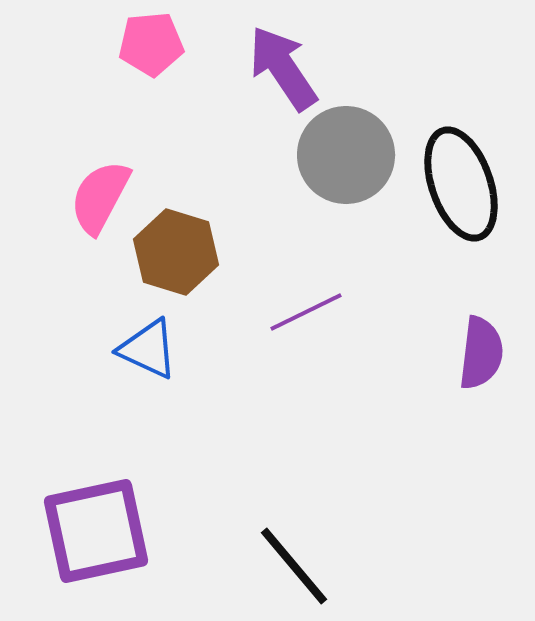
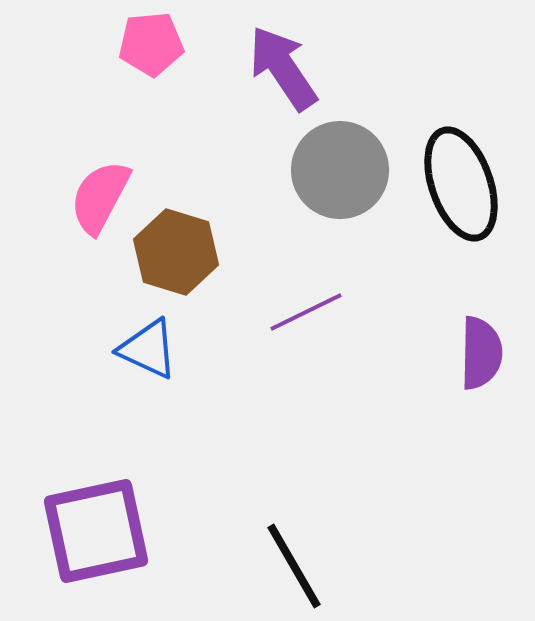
gray circle: moved 6 px left, 15 px down
purple semicircle: rotated 6 degrees counterclockwise
black line: rotated 10 degrees clockwise
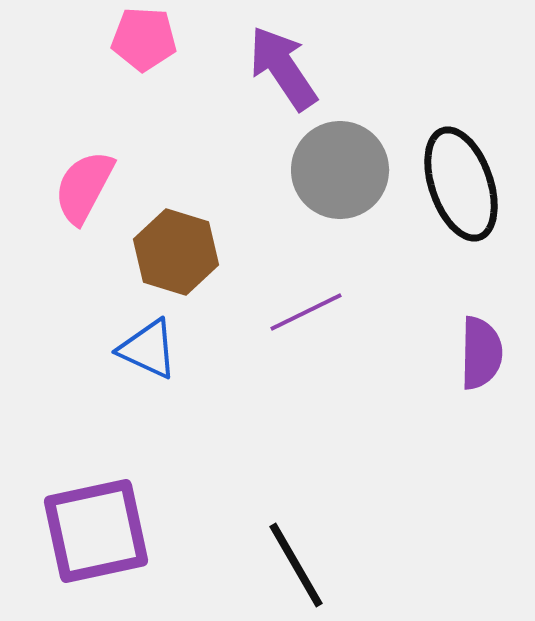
pink pentagon: moved 7 px left, 5 px up; rotated 8 degrees clockwise
pink semicircle: moved 16 px left, 10 px up
black line: moved 2 px right, 1 px up
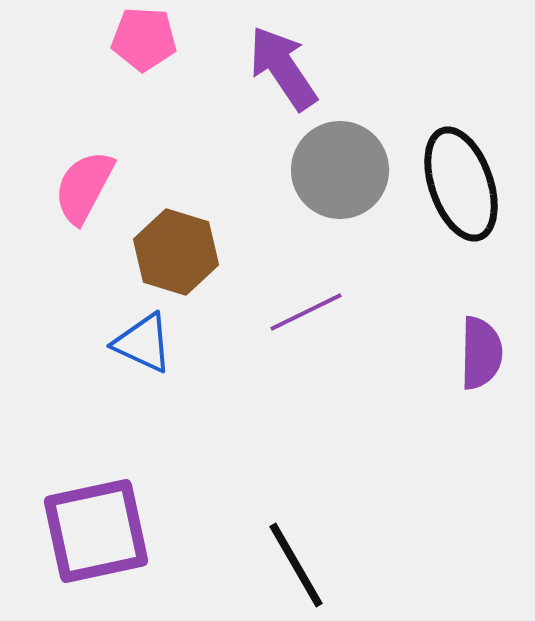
blue triangle: moved 5 px left, 6 px up
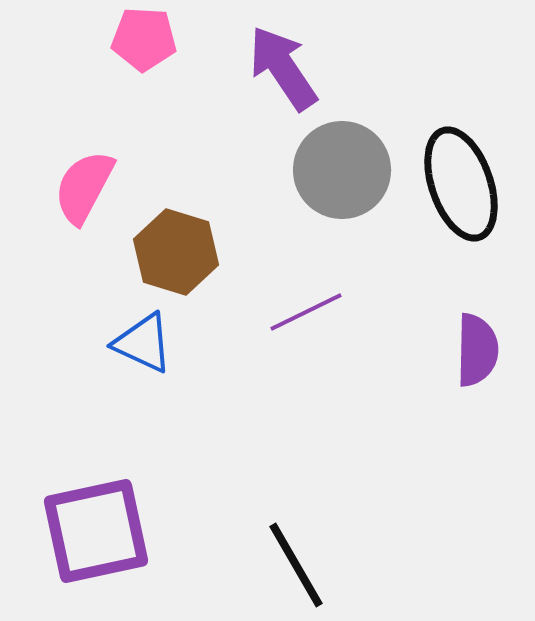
gray circle: moved 2 px right
purple semicircle: moved 4 px left, 3 px up
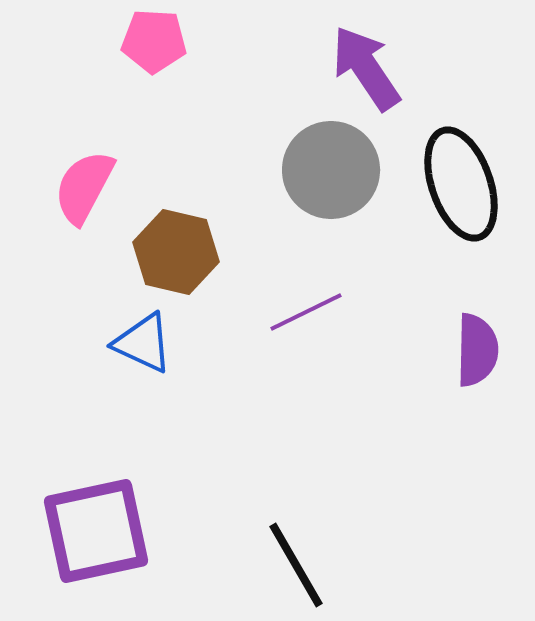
pink pentagon: moved 10 px right, 2 px down
purple arrow: moved 83 px right
gray circle: moved 11 px left
brown hexagon: rotated 4 degrees counterclockwise
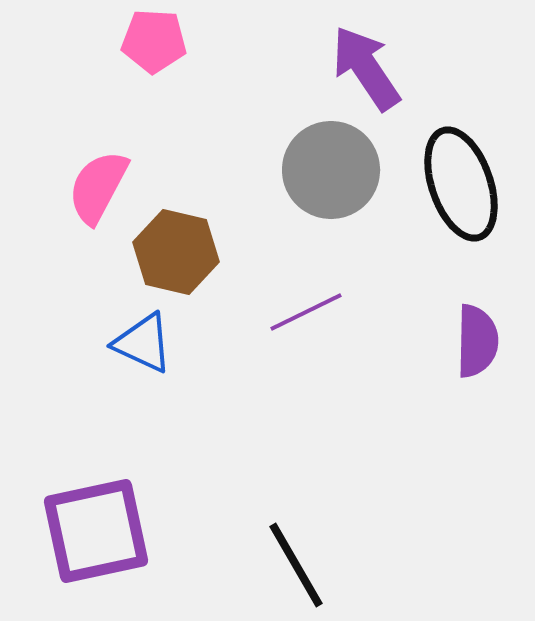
pink semicircle: moved 14 px right
purple semicircle: moved 9 px up
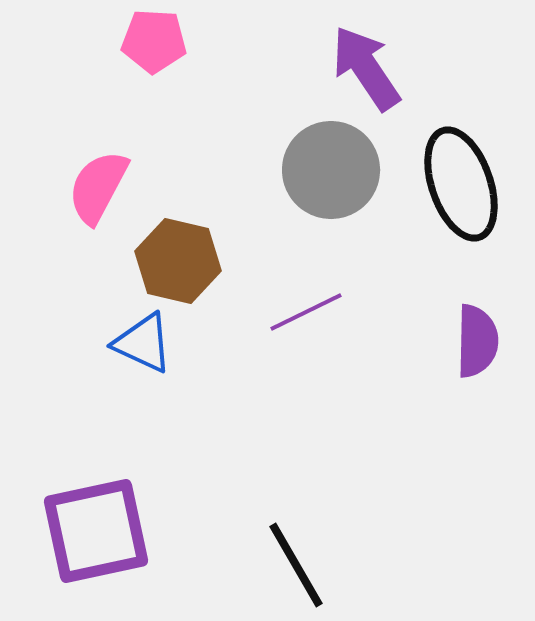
brown hexagon: moved 2 px right, 9 px down
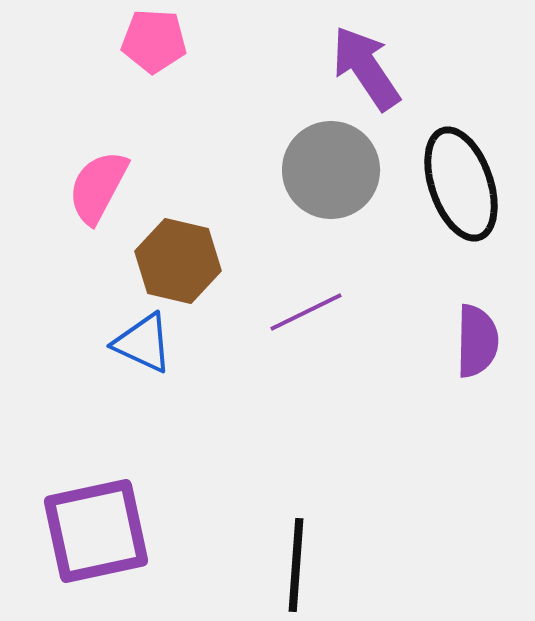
black line: rotated 34 degrees clockwise
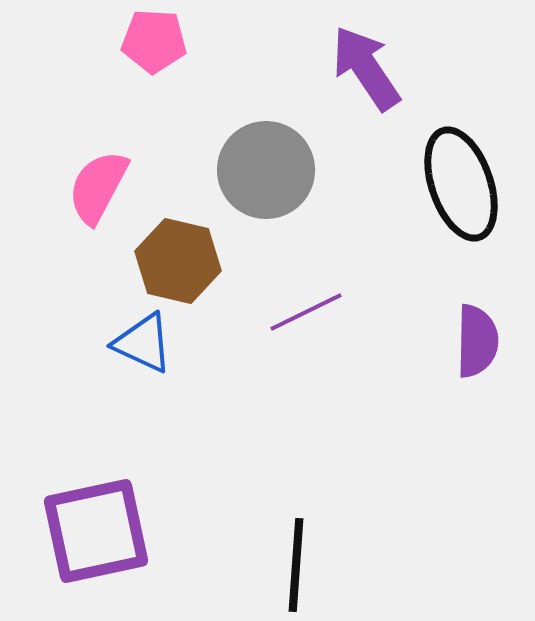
gray circle: moved 65 px left
